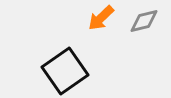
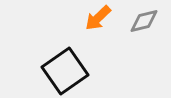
orange arrow: moved 3 px left
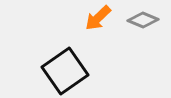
gray diamond: moved 1 px left, 1 px up; rotated 36 degrees clockwise
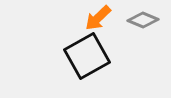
black square: moved 22 px right, 15 px up; rotated 6 degrees clockwise
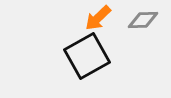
gray diamond: rotated 24 degrees counterclockwise
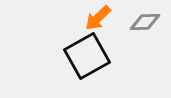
gray diamond: moved 2 px right, 2 px down
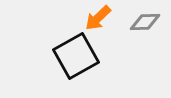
black square: moved 11 px left
